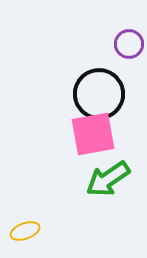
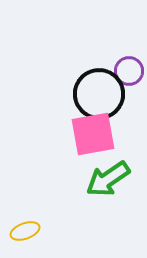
purple circle: moved 27 px down
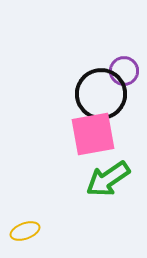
purple circle: moved 5 px left
black circle: moved 2 px right
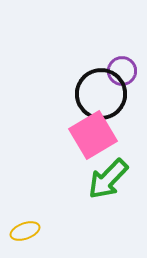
purple circle: moved 2 px left
pink square: moved 1 px down; rotated 21 degrees counterclockwise
green arrow: rotated 12 degrees counterclockwise
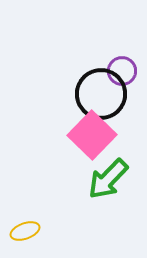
pink square: moved 1 px left; rotated 15 degrees counterclockwise
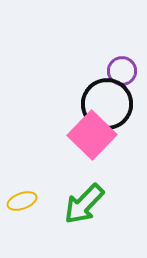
black circle: moved 6 px right, 10 px down
green arrow: moved 24 px left, 25 px down
yellow ellipse: moved 3 px left, 30 px up
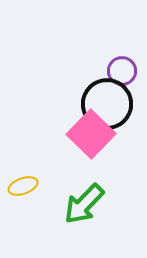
pink square: moved 1 px left, 1 px up
yellow ellipse: moved 1 px right, 15 px up
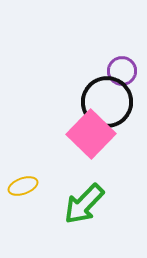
black circle: moved 2 px up
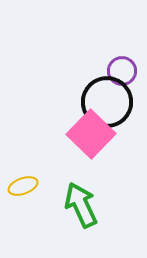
green arrow: moved 3 px left, 1 px down; rotated 111 degrees clockwise
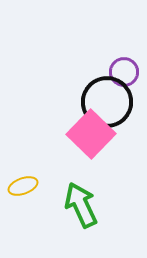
purple circle: moved 2 px right, 1 px down
